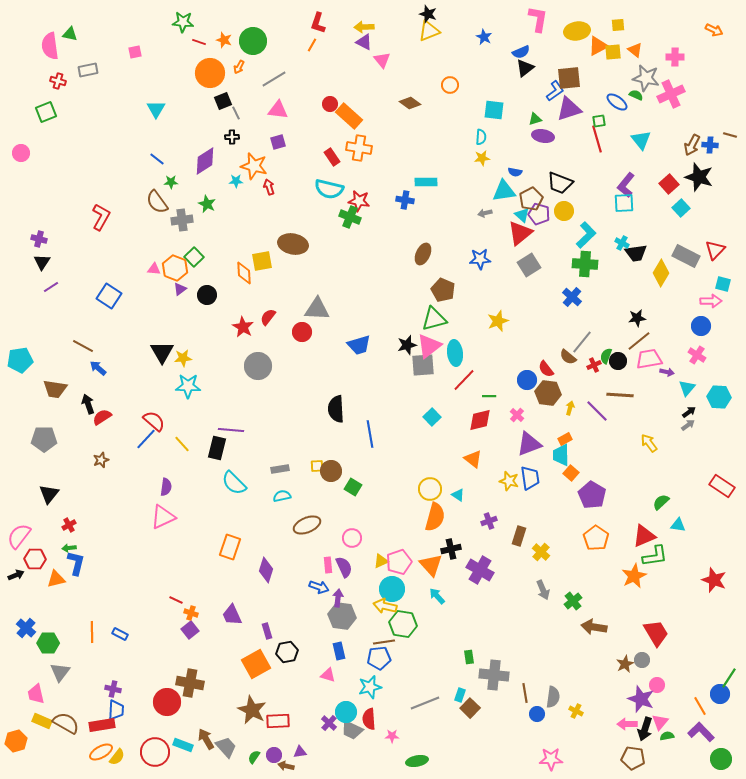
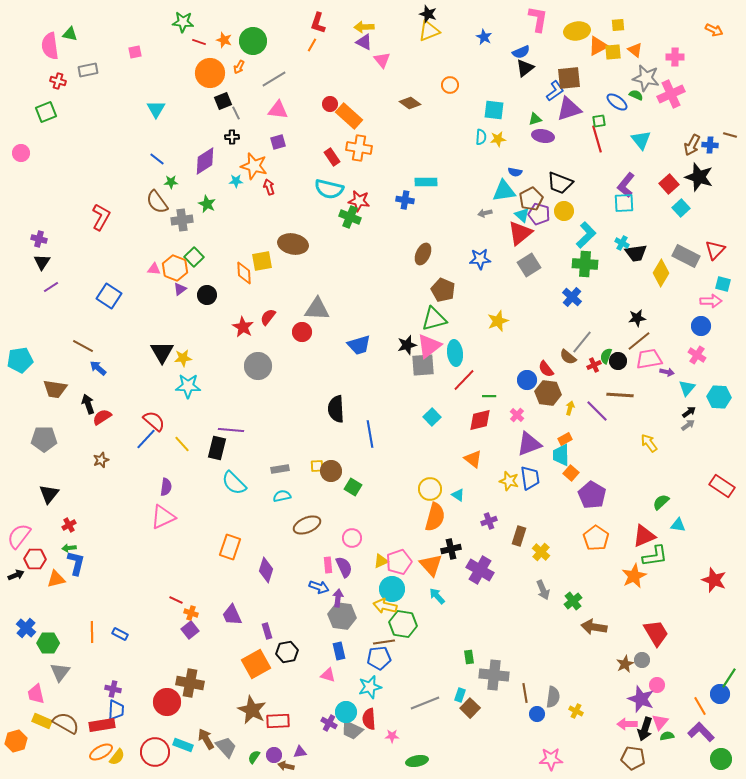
yellow star at (482, 158): moved 16 px right, 19 px up
purple cross at (329, 723): rotated 14 degrees counterclockwise
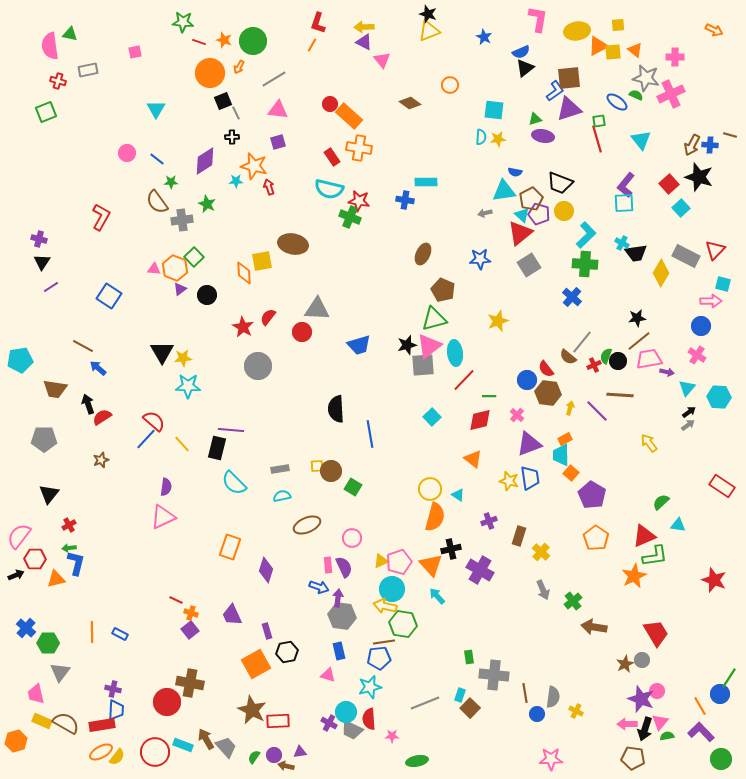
pink circle at (21, 153): moved 106 px right
pink circle at (657, 685): moved 6 px down
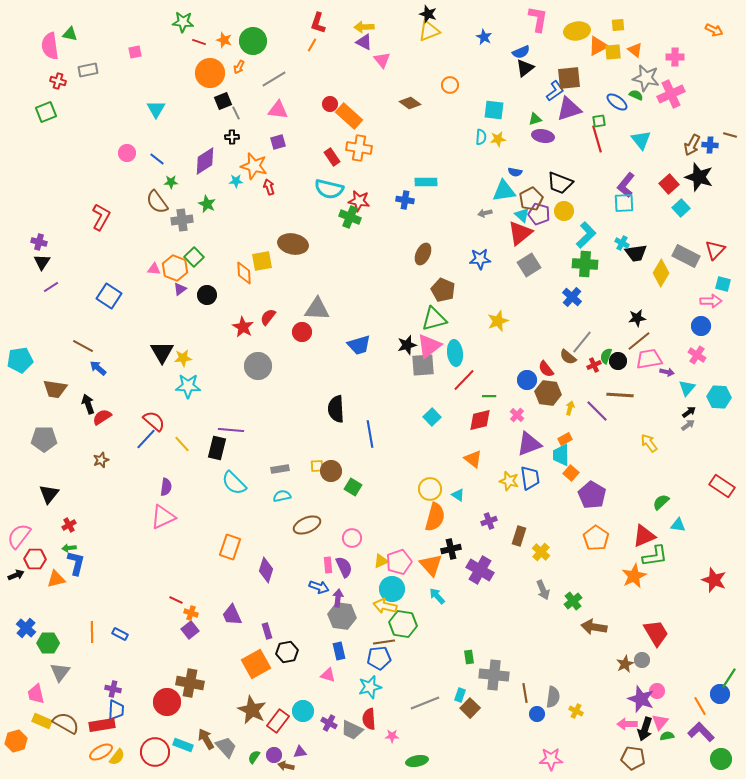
purple cross at (39, 239): moved 3 px down
cyan circle at (346, 712): moved 43 px left, 1 px up
red rectangle at (278, 721): rotated 50 degrees counterclockwise
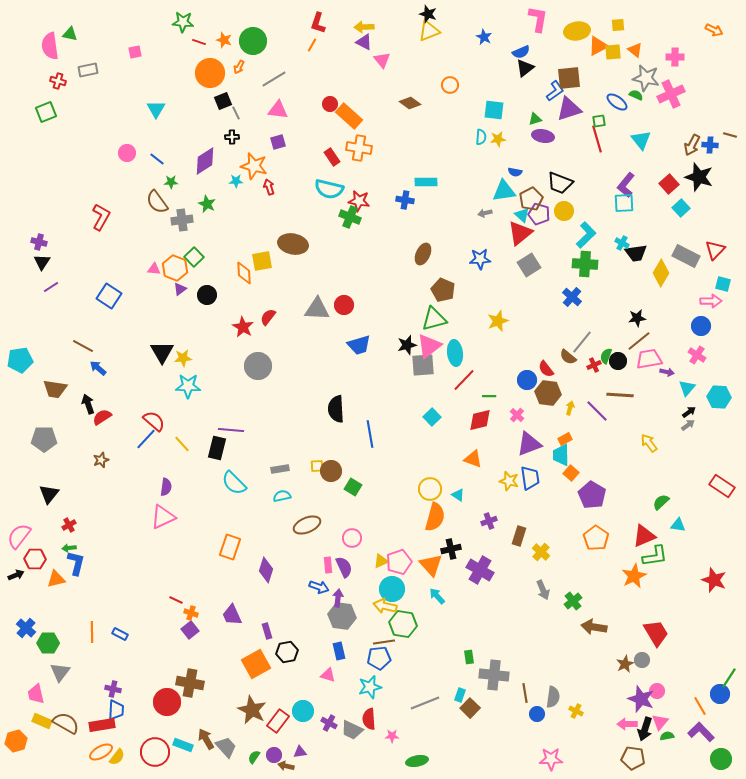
red circle at (302, 332): moved 42 px right, 27 px up
orange triangle at (473, 459): rotated 18 degrees counterclockwise
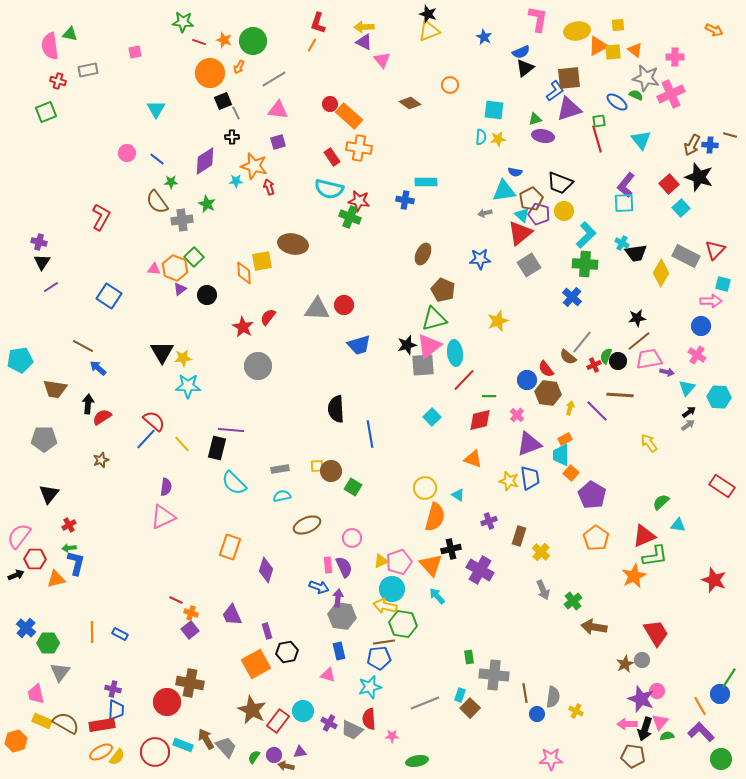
black arrow at (88, 404): rotated 24 degrees clockwise
yellow circle at (430, 489): moved 5 px left, 1 px up
brown pentagon at (633, 758): moved 2 px up
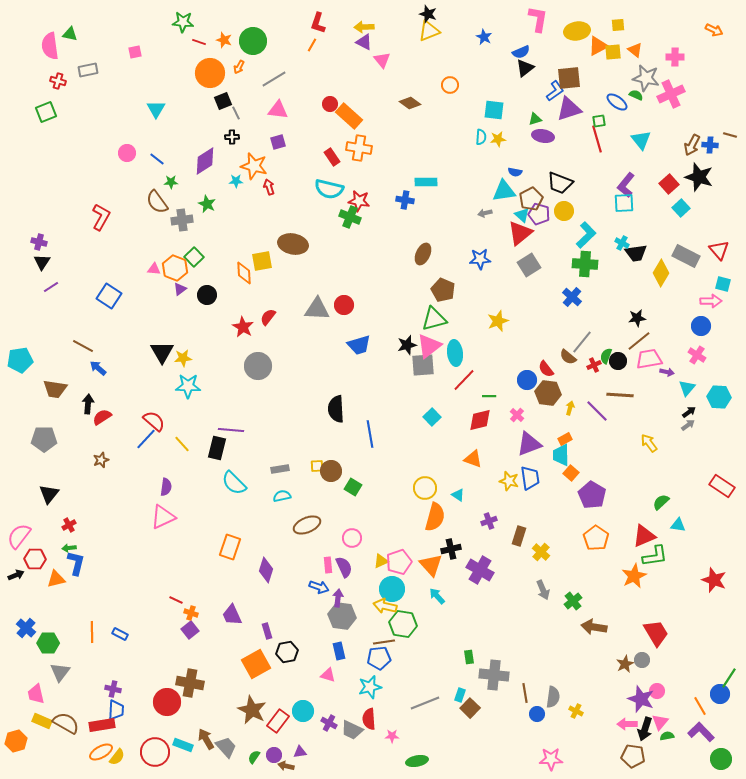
red triangle at (715, 250): moved 4 px right; rotated 25 degrees counterclockwise
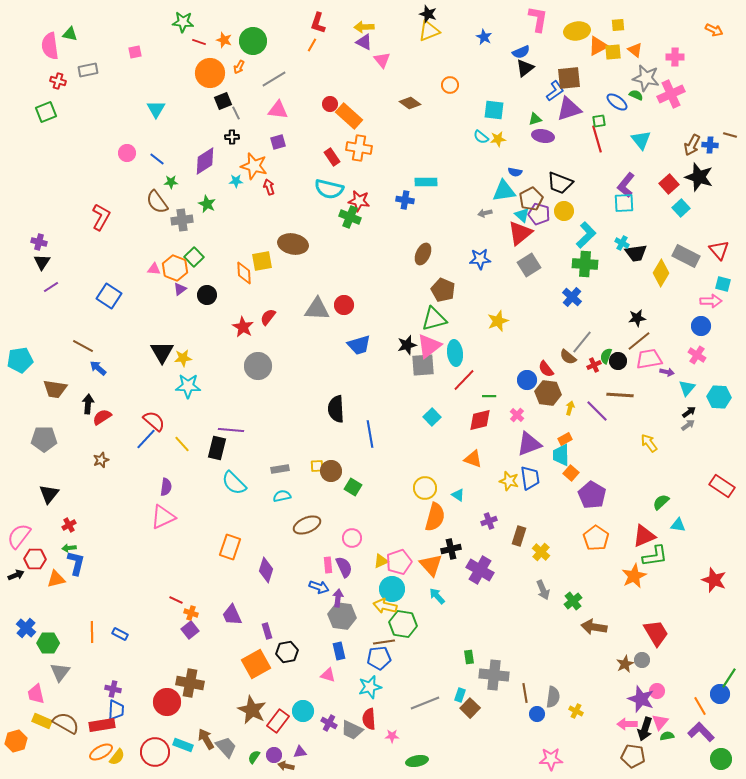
cyan semicircle at (481, 137): rotated 126 degrees clockwise
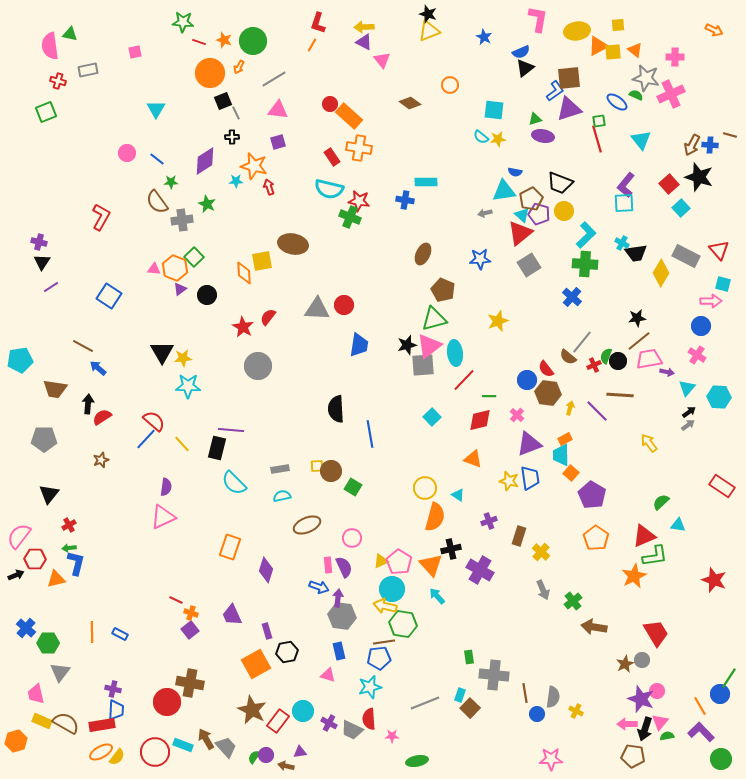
blue trapezoid at (359, 345): rotated 65 degrees counterclockwise
pink pentagon at (399, 562): rotated 20 degrees counterclockwise
purple circle at (274, 755): moved 8 px left
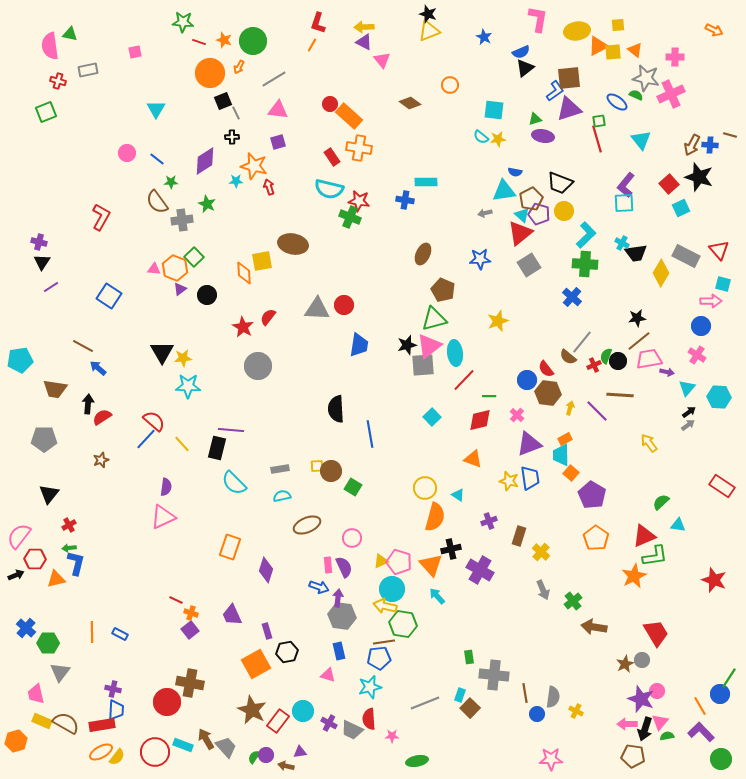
cyan square at (681, 208): rotated 18 degrees clockwise
pink pentagon at (399, 562): rotated 15 degrees counterclockwise
